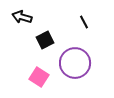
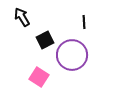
black arrow: rotated 42 degrees clockwise
black line: rotated 24 degrees clockwise
purple circle: moved 3 px left, 8 px up
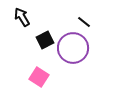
black line: rotated 48 degrees counterclockwise
purple circle: moved 1 px right, 7 px up
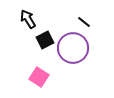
black arrow: moved 6 px right, 2 px down
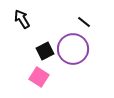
black arrow: moved 6 px left
black square: moved 11 px down
purple circle: moved 1 px down
